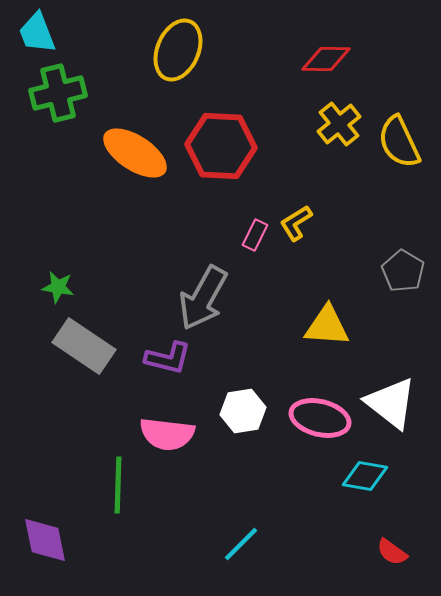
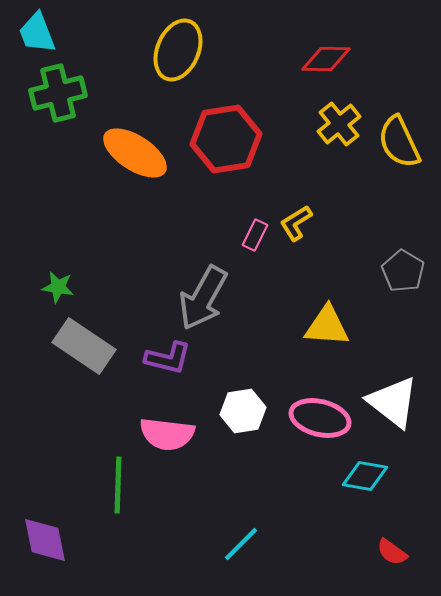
red hexagon: moved 5 px right, 7 px up; rotated 12 degrees counterclockwise
white triangle: moved 2 px right, 1 px up
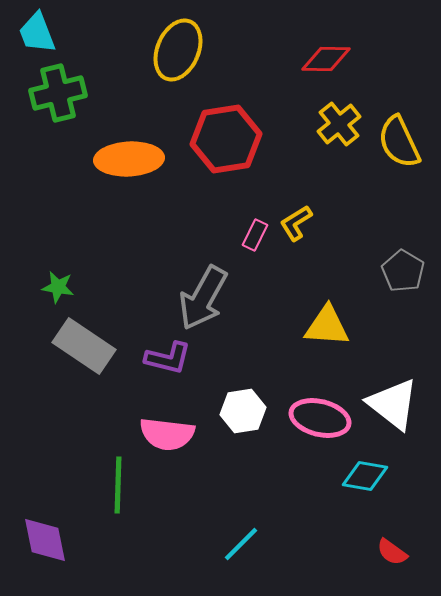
orange ellipse: moved 6 px left, 6 px down; rotated 36 degrees counterclockwise
white triangle: moved 2 px down
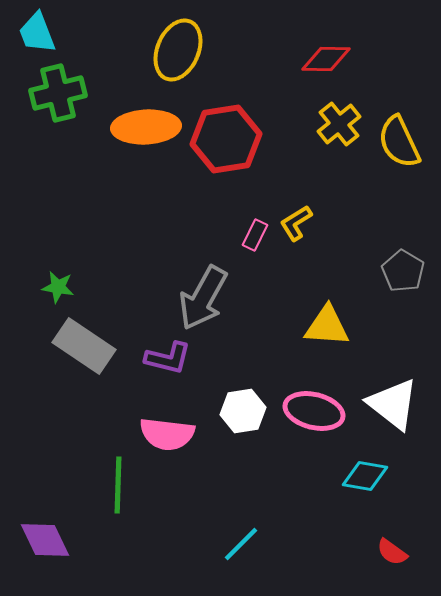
orange ellipse: moved 17 px right, 32 px up
pink ellipse: moved 6 px left, 7 px up
purple diamond: rotated 14 degrees counterclockwise
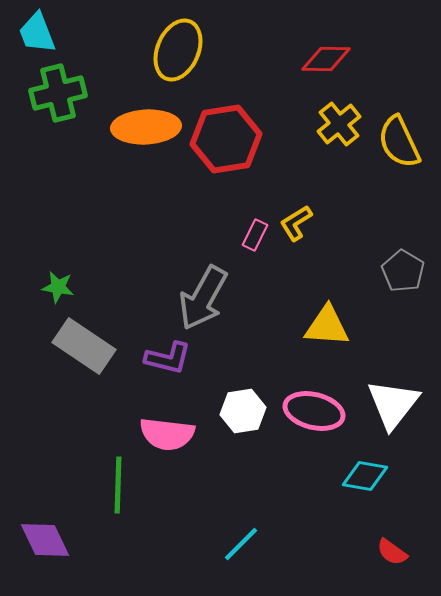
white triangle: rotated 30 degrees clockwise
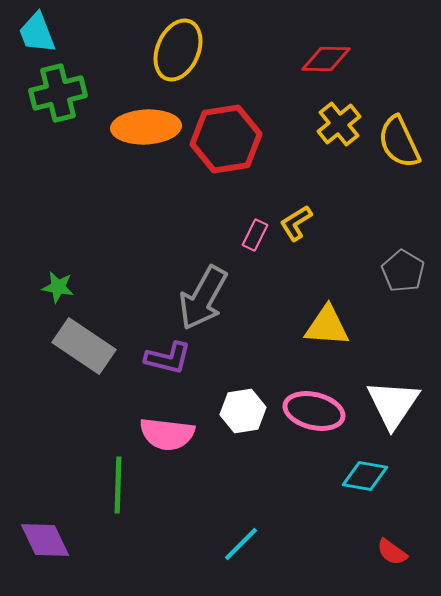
white triangle: rotated 4 degrees counterclockwise
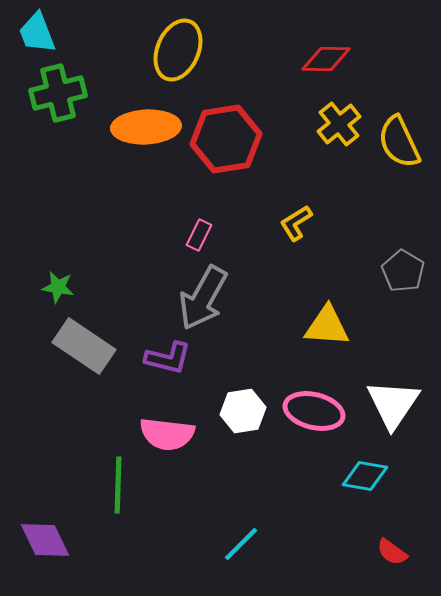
pink rectangle: moved 56 px left
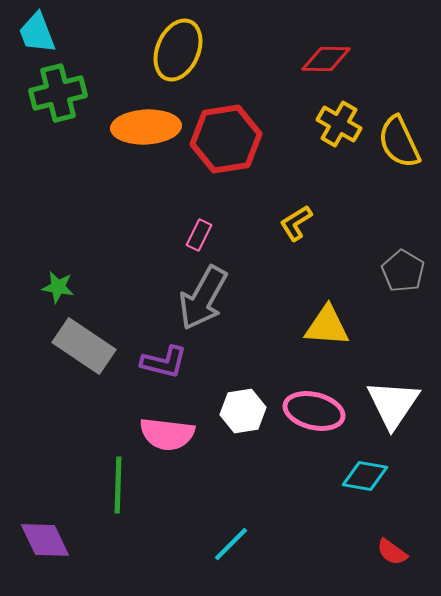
yellow cross: rotated 21 degrees counterclockwise
purple L-shape: moved 4 px left, 4 px down
cyan line: moved 10 px left
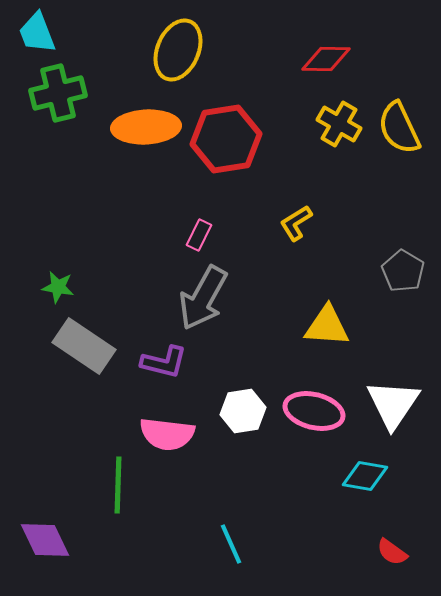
yellow semicircle: moved 14 px up
cyan line: rotated 69 degrees counterclockwise
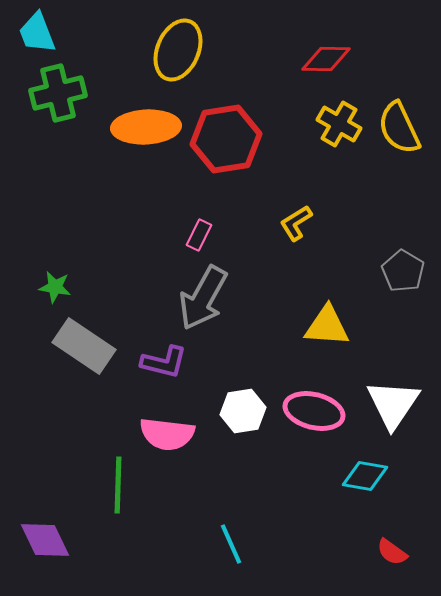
green star: moved 3 px left
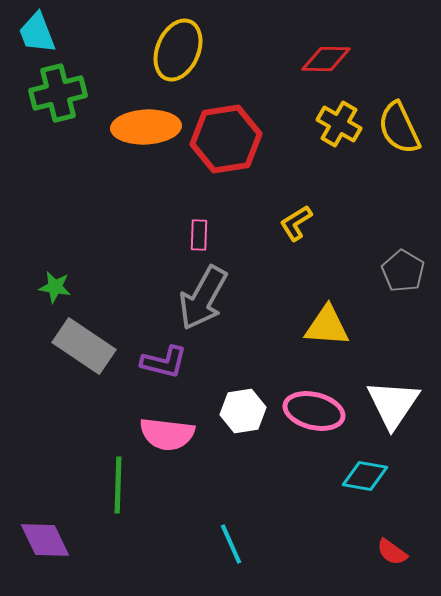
pink rectangle: rotated 24 degrees counterclockwise
